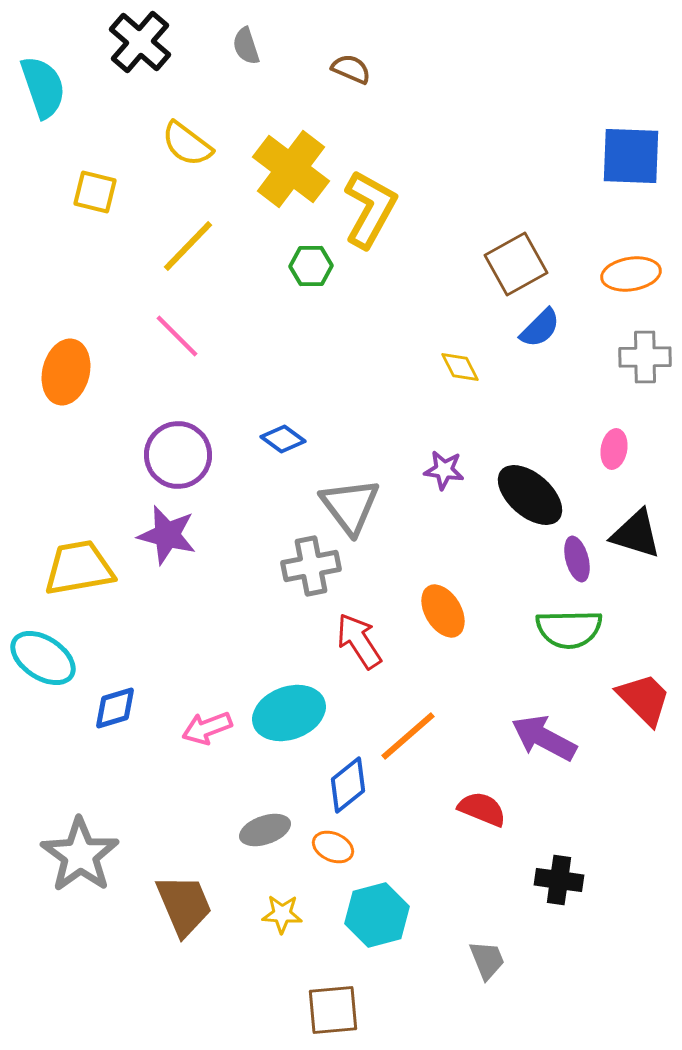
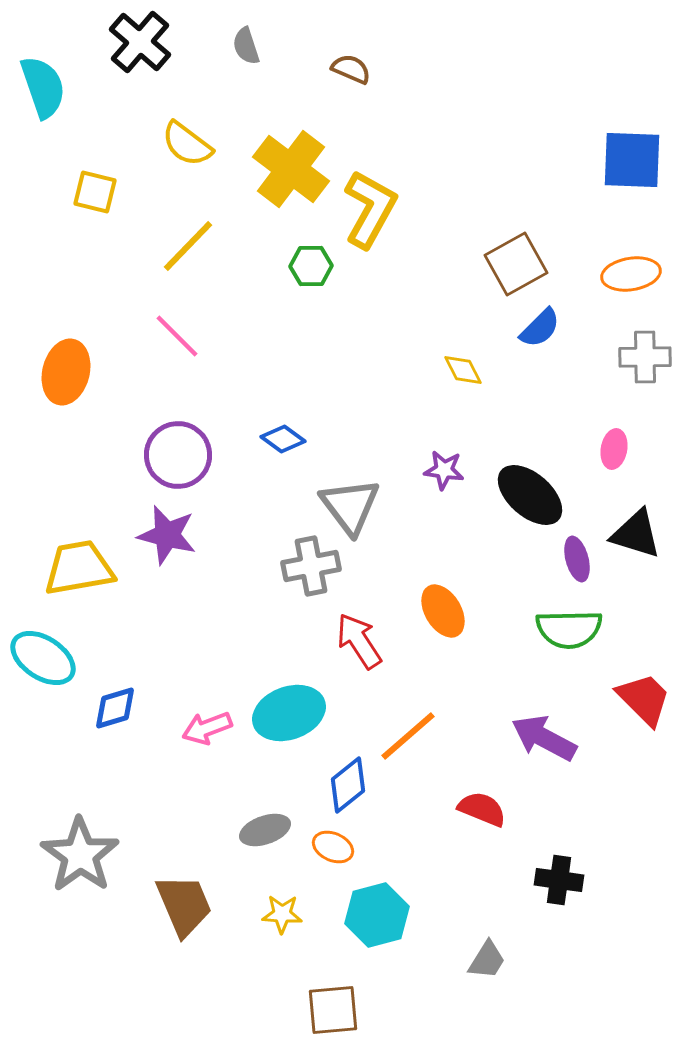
blue square at (631, 156): moved 1 px right, 4 px down
yellow diamond at (460, 367): moved 3 px right, 3 px down
gray trapezoid at (487, 960): rotated 54 degrees clockwise
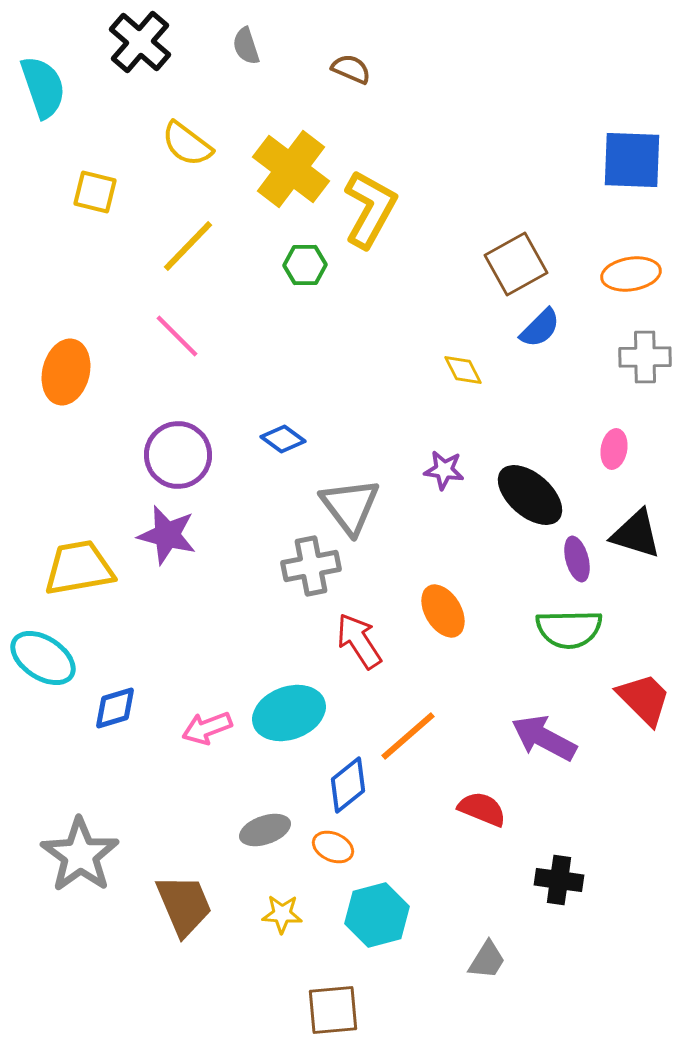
green hexagon at (311, 266): moved 6 px left, 1 px up
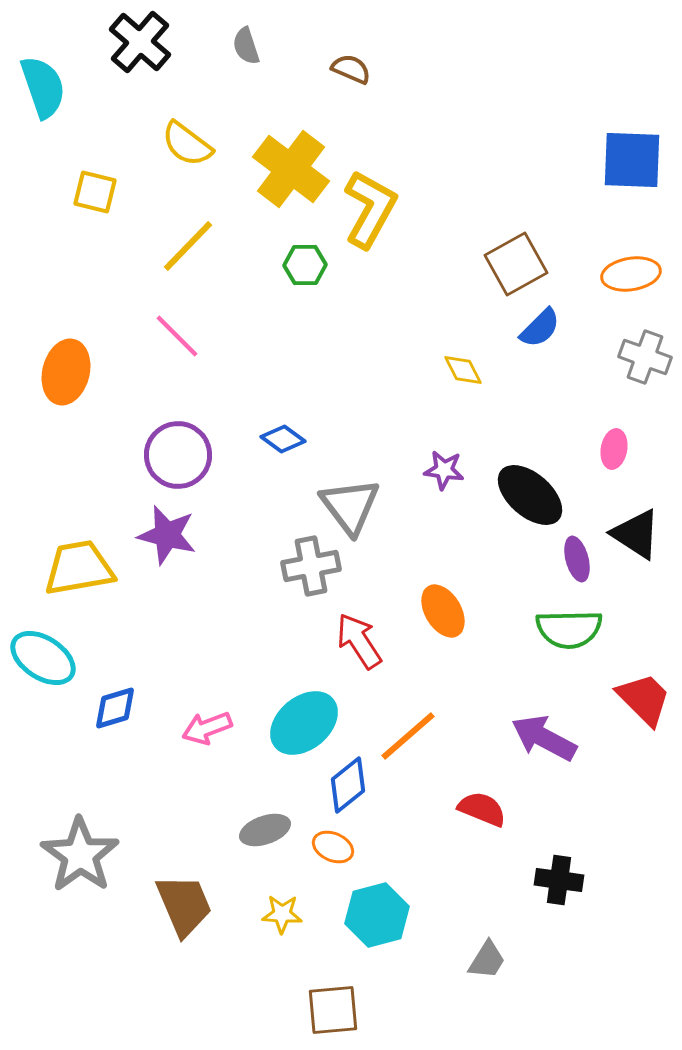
gray cross at (645, 357): rotated 21 degrees clockwise
black triangle at (636, 534): rotated 16 degrees clockwise
cyan ellipse at (289, 713): moved 15 px right, 10 px down; rotated 20 degrees counterclockwise
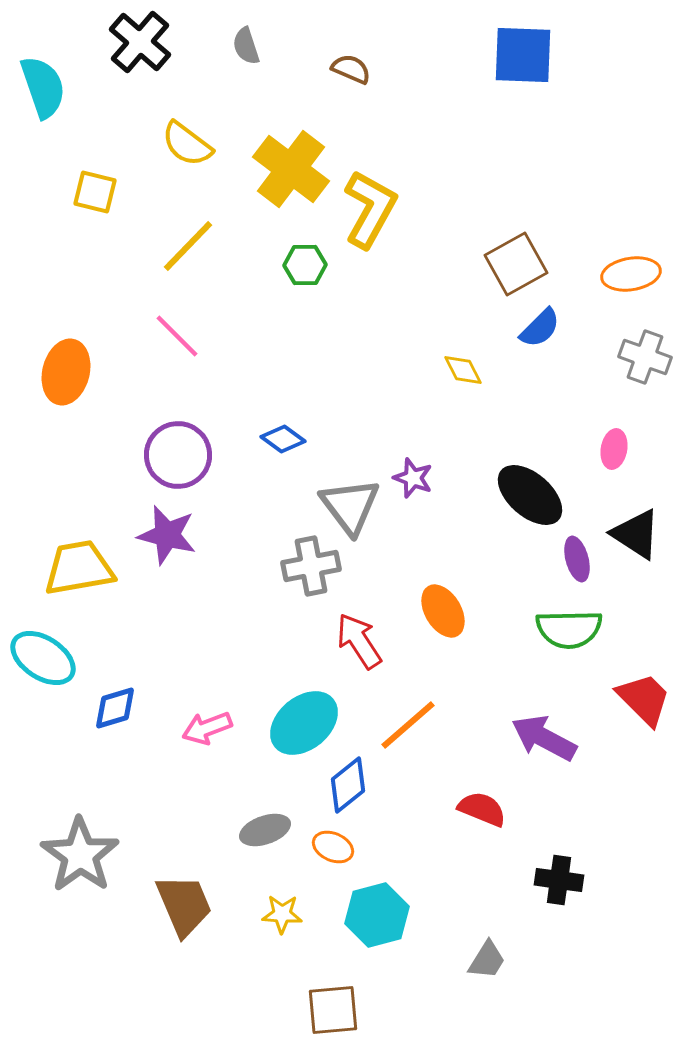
blue square at (632, 160): moved 109 px left, 105 px up
purple star at (444, 470): moved 31 px left, 8 px down; rotated 12 degrees clockwise
orange line at (408, 736): moved 11 px up
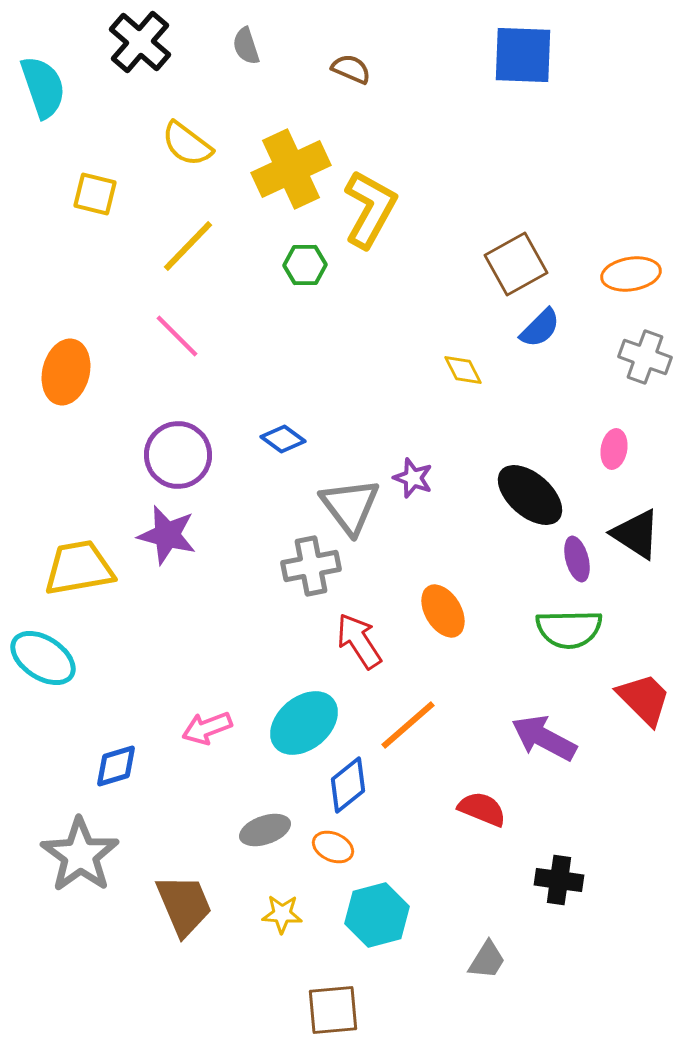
yellow cross at (291, 169): rotated 28 degrees clockwise
yellow square at (95, 192): moved 2 px down
blue diamond at (115, 708): moved 1 px right, 58 px down
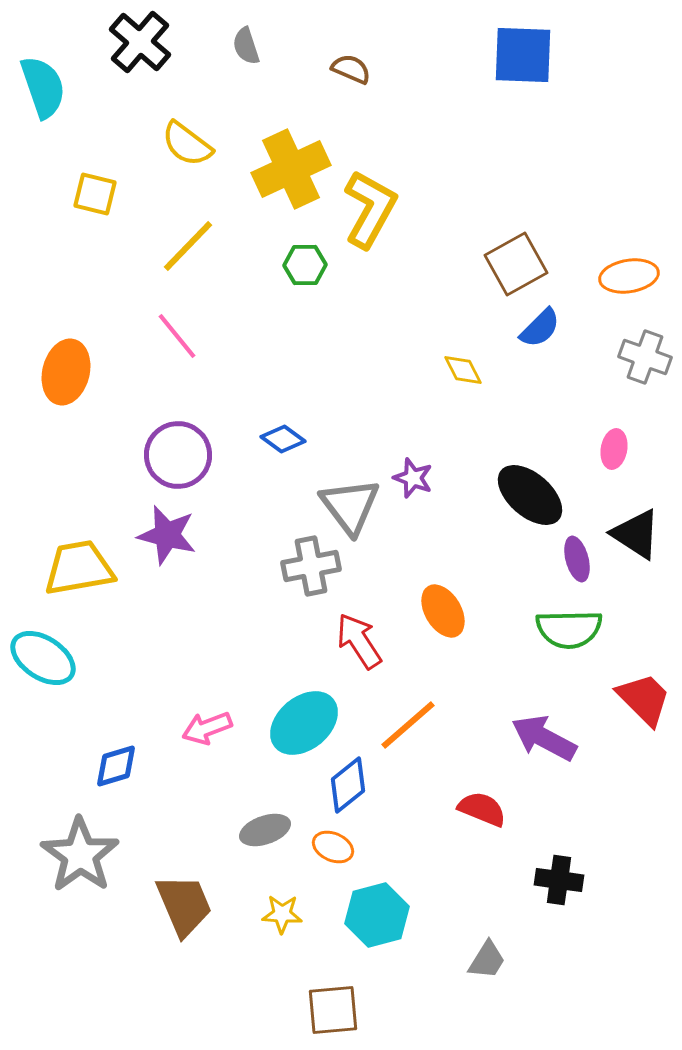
orange ellipse at (631, 274): moved 2 px left, 2 px down
pink line at (177, 336): rotated 6 degrees clockwise
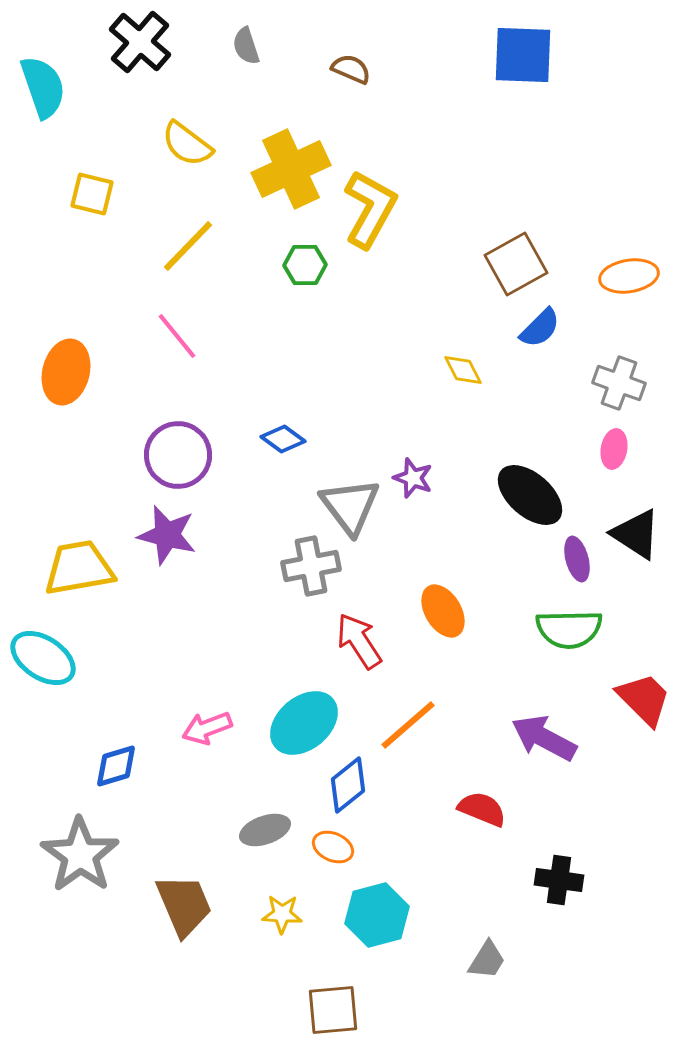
yellow square at (95, 194): moved 3 px left
gray cross at (645, 357): moved 26 px left, 26 px down
